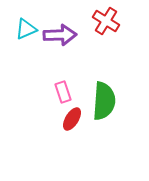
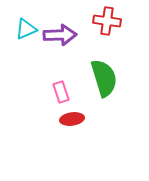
red cross: moved 1 px right; rotated 24 degrees counterclockwise
pink rectangle: moved 2 px left
green semicircle: moved 23 px up; rotated 21 degrees counterclockwise
red ellipse: rotated 50 degrees clockwise
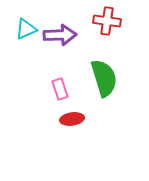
pink rectangle: moved 1 px left, 3 px up
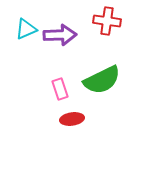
green semicircle: moved 2 px left, 2 px down; rotated 81 degrees clockwise
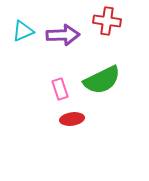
cyan triangle: moved 3 px left, 2 px down
purple arrow: moved 3 px right
